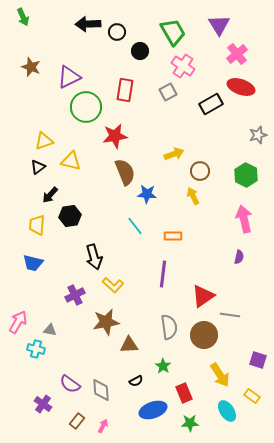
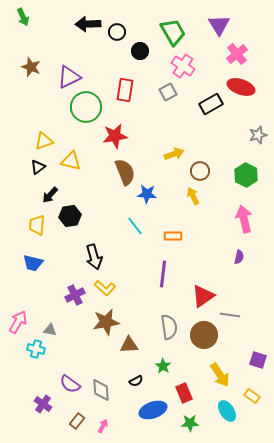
yellow L-shape at (113, 285): moved 8 px left, 3 px down
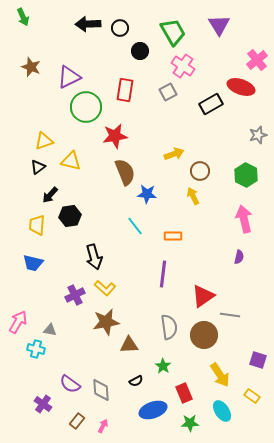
black circle at (117, 32): moved 3 px right, 4 px up
pink cross at (237, 54): moved 20 px right, 6 px down
cyan ellipse at (227, 411): moved 5 px left
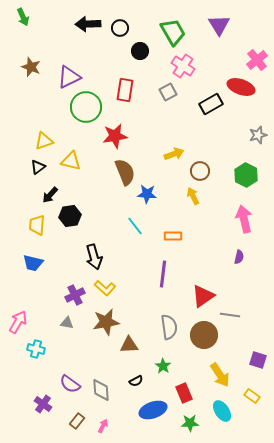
gray triangle at (50, 330): moved 17 px right, 7 px up
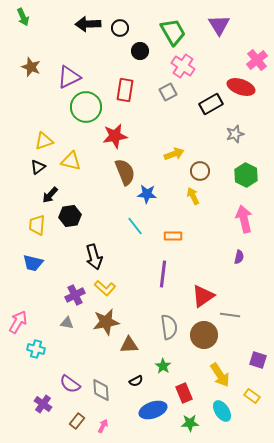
gray star at (258, 135): moved 23 px left, 1 px up
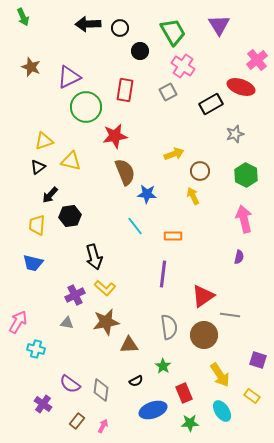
gray diamond at (101, 390): rotated 10 degrees clockwise
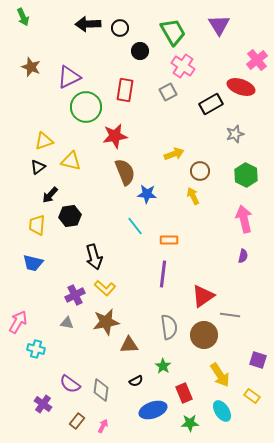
orange rectangle at (173, 236): moved 4 px left, 4 px down
purple semicircle at (239, 257): moved 4 px right, 1 px up
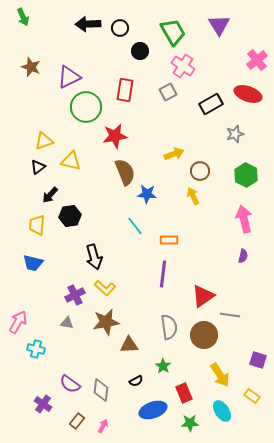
red ellipse at (241, 87): moved 7 px right, 7 px down
